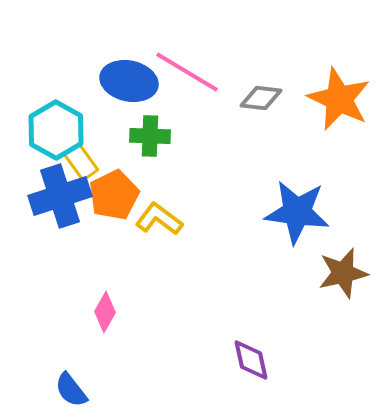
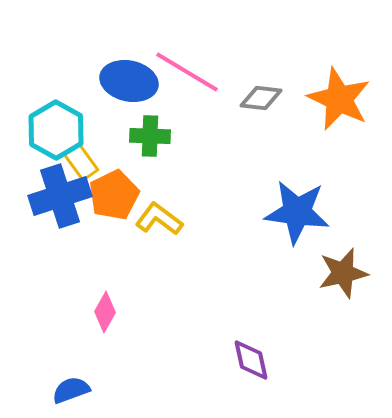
blue semicircle: rotated 108 degrees clockwise
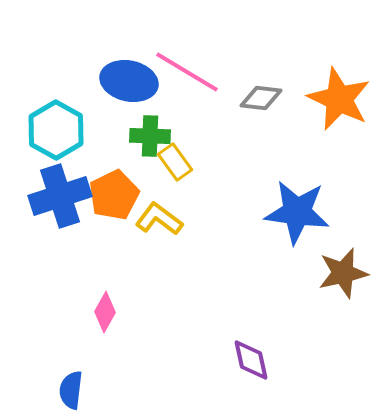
yellow rectangle: moved 94 px right
blue semicircle: rotated 63 degrees counterclockwise
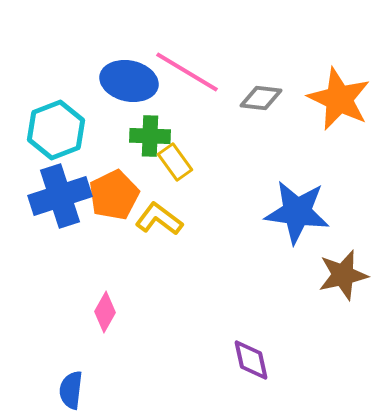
cyan hexagon: rotated 10 degrees clockwise
brown star: moved 2 px down
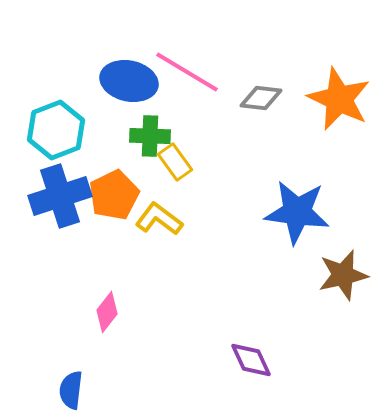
pink diamond: moved 2 px right; rotated 9 degrees clockwise
purple diamond: rotated 12 degrees counterclockwise
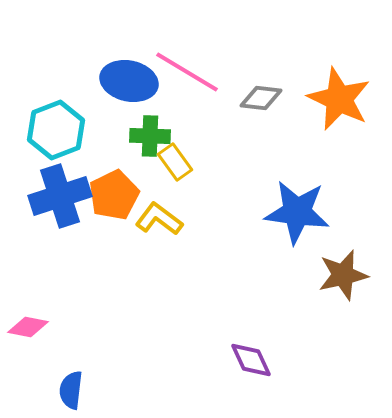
pink diamond: moved 79 px left, 15 px down; rotated 63 degrees clockwise
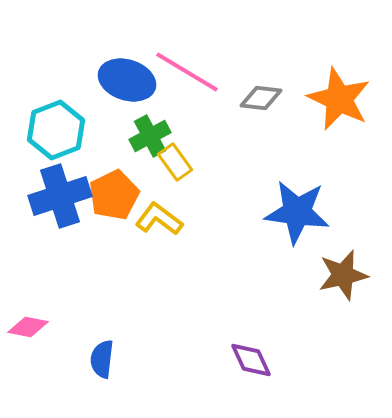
blue ellipse: moved 2 px left, 1 px up; rotated 6 degrees clockwise
green cross: rotated 30 degrees counterclockwise
blue semicircle: moved 31 px right, 31 px up
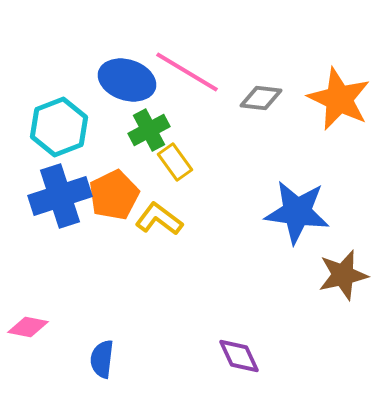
cyan hexagon: moved 3 px right, 3 px up
green cross: moved 1 px left, 6 px up
purple diamond: moved 12 px left, 4 px up
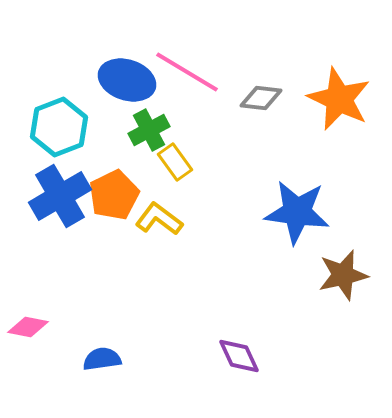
blue cross: rotated 12 degrees counterclockwise
blue semicircle: rotated 75 degrees clockwise
